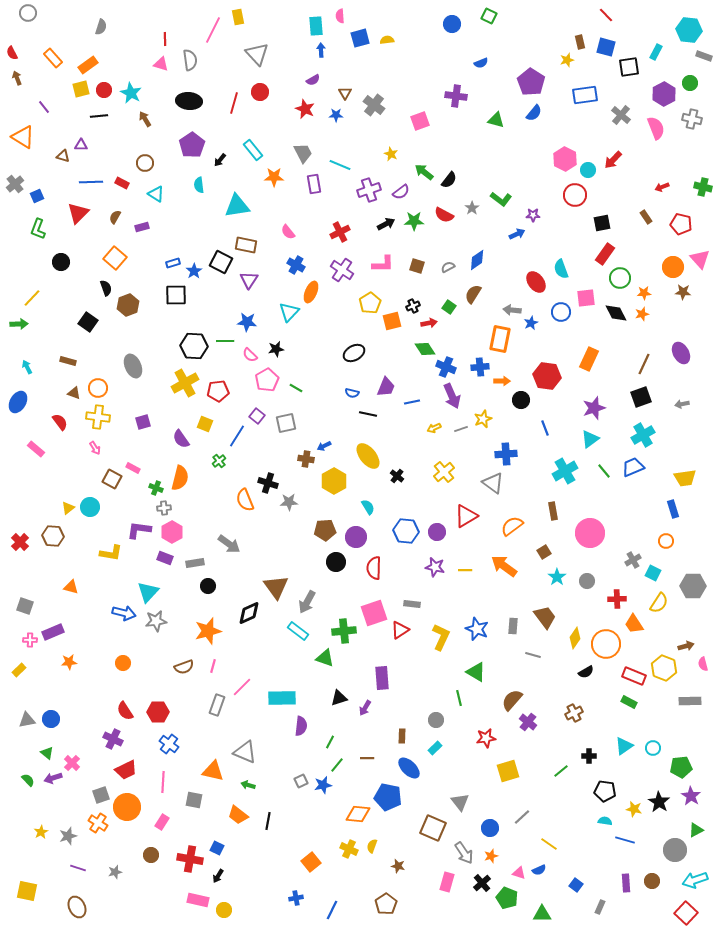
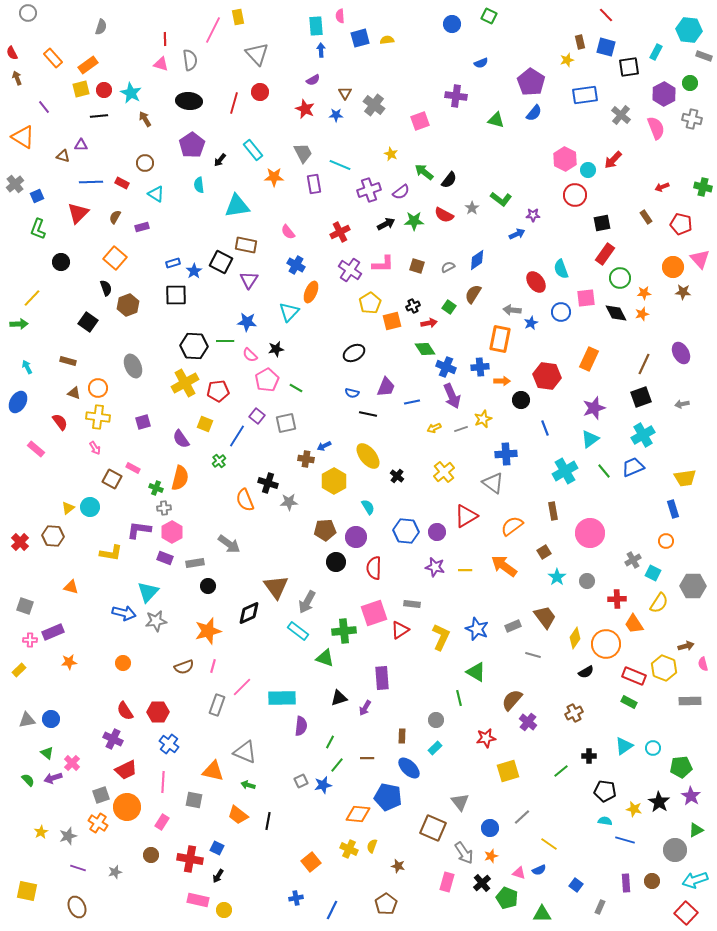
purple cross at (342, 270): moved 8 px right
gray rectangle at (513, 626): rotated 63 degrees clockwise
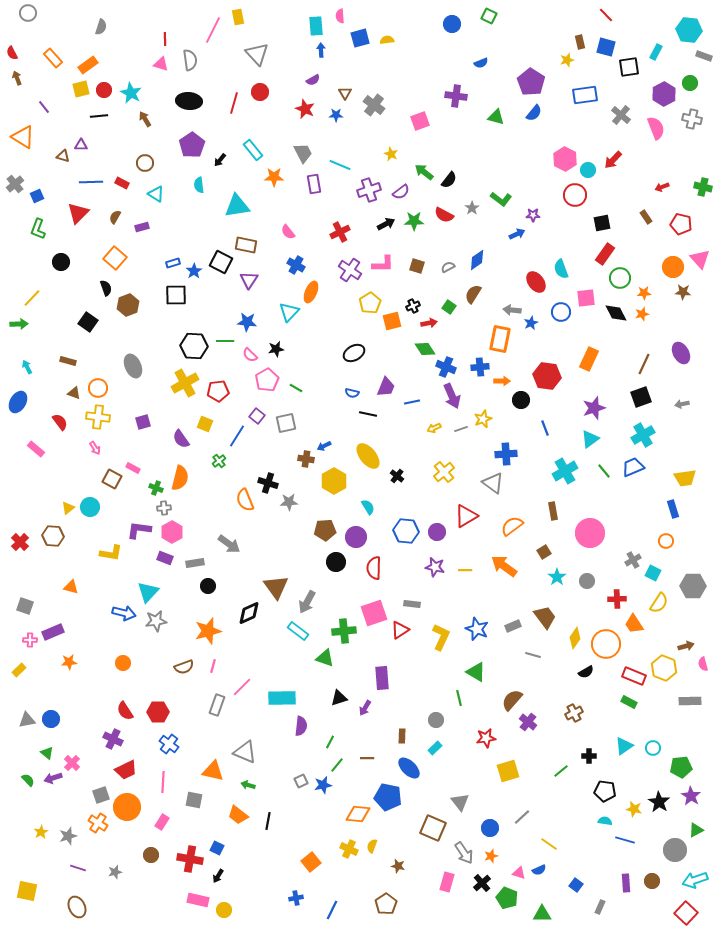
green triangle at (496, 120): moved 3 px up
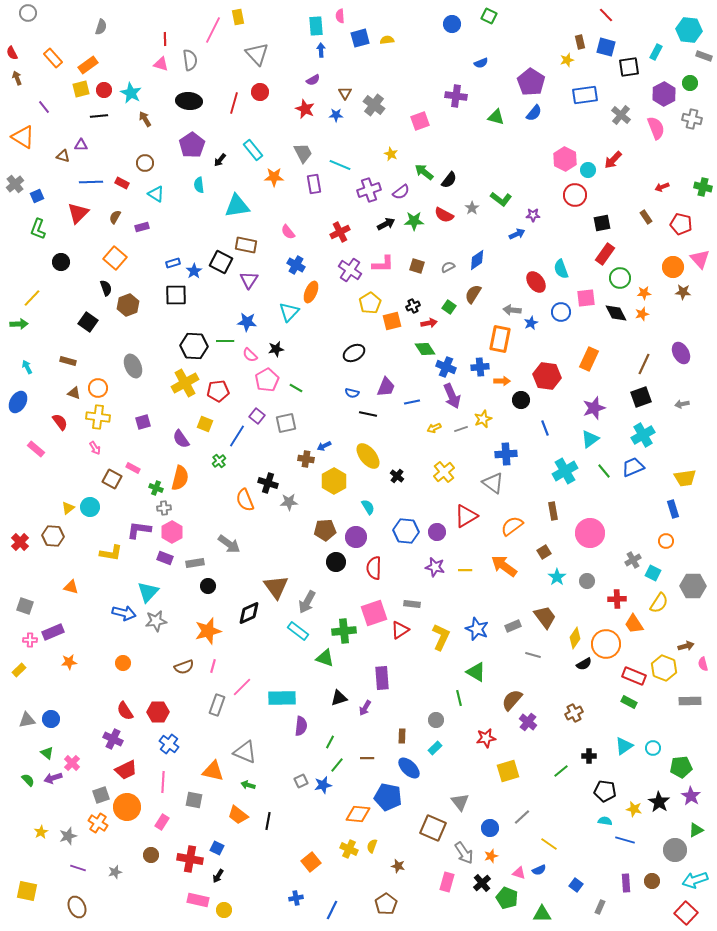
black semicircle at (586, 672): moved 2 px left, 8 px up
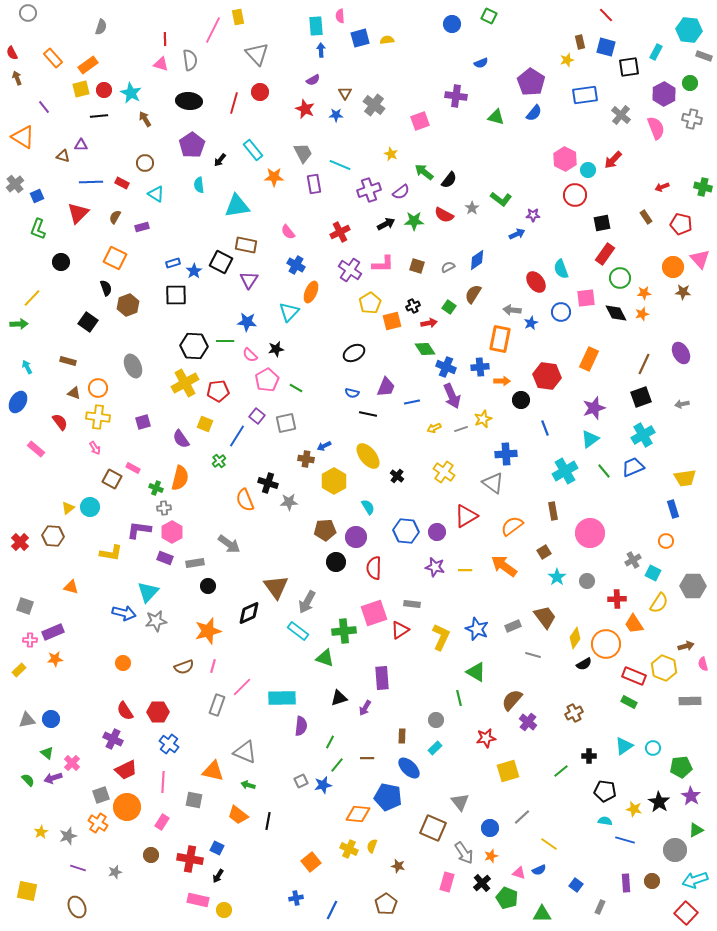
orange square at (115, 258): rotated 15 degrees counterclockwise
yellow cross at (444, 472): rotated 15 degrees counterclockwise
orange star at (69, 662): moved 14 px left, 3 px up
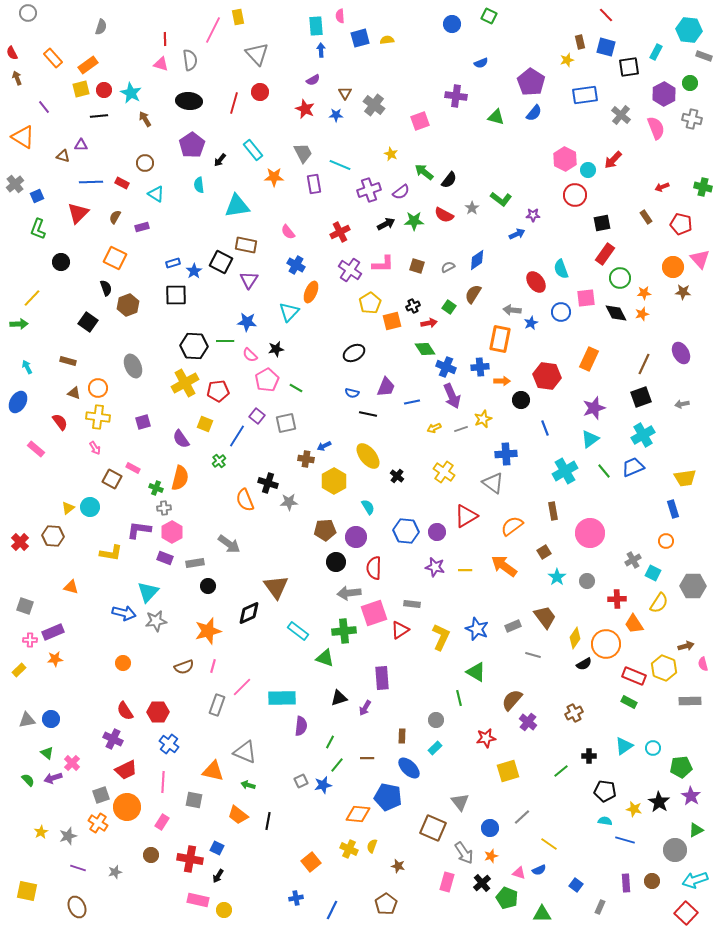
gray arrow at (307, 602): moved 42 px right, 9 px up; rotated 55 degrees clockwise
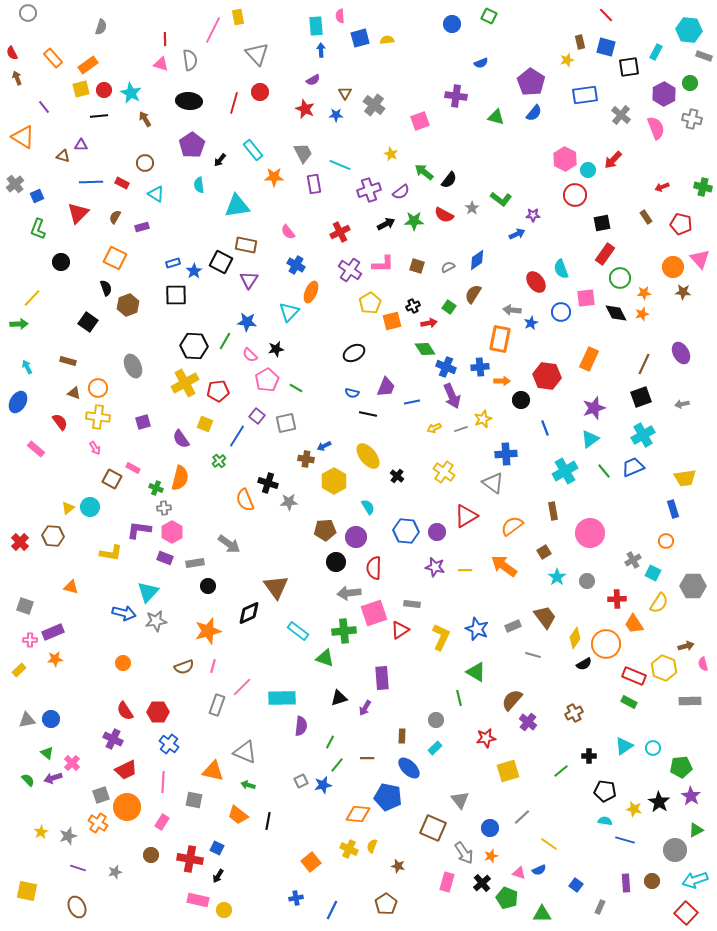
green line at (225, 341): rotated 60 degrees counterclockwise
gray triangle at (460, 802): moved 2 px up
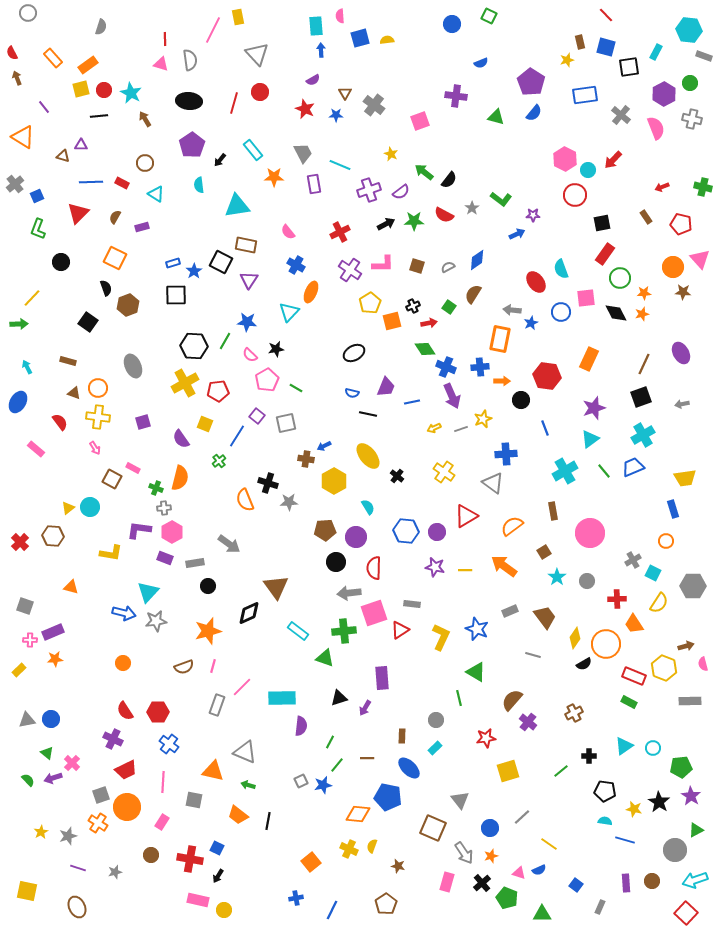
gray rectangle at (513, 626): moved 3 px left, 15 px up
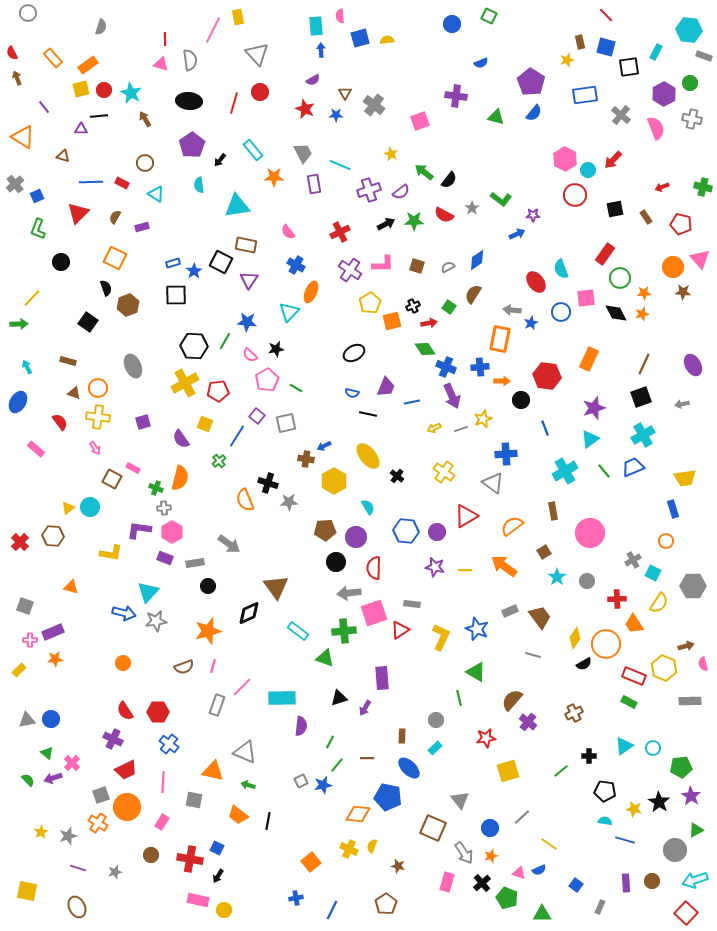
purple triangle at (81, 145): moved 16 px up
black square at (602, 223): moved 13 px right, 14 px up
purple ellipse at (681, 353): moved 12 px right, 12 px down
brown trapezoid at (545, 617): moved 5 px left
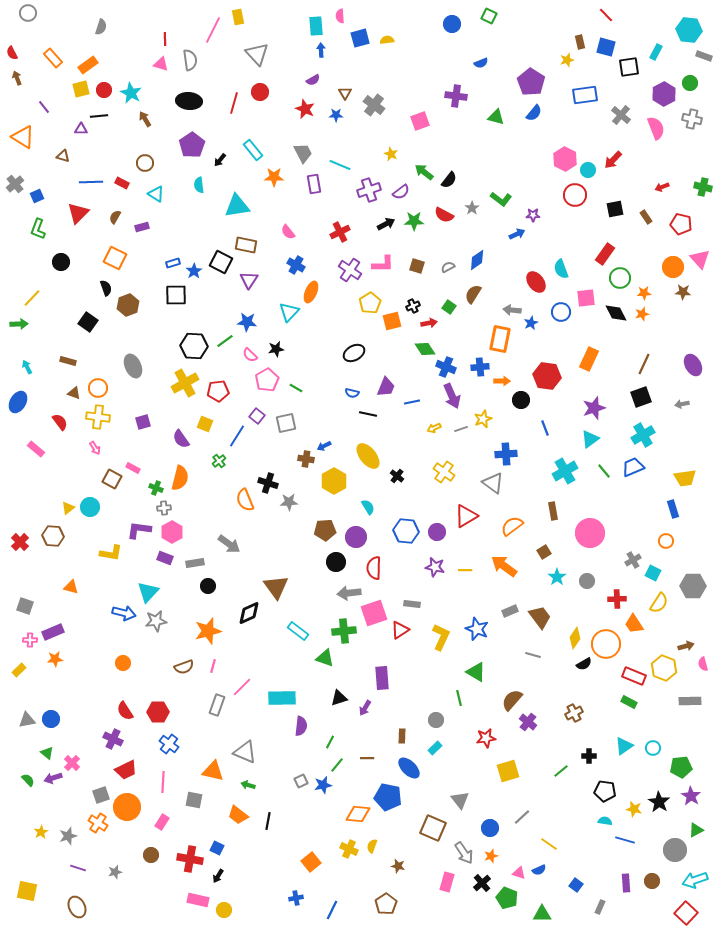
green line at (225, 341): rotated 24 degrees clockwise
